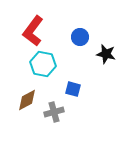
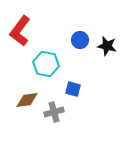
red L-shape: moved 13 px left
blue circle: moved 3 px down
black star: moved 1 px right, 8 px up
cyan hexagon: moved 3 px right
brown diamond: rotated 20 degrees clockwise
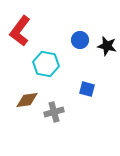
blue square: moved 14 px right
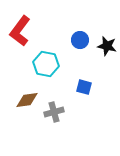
blue square: moved 3 px left, 2 px up
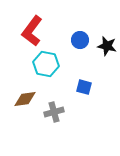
red L-shape: moved 12 px right
brown diamond: moved 2 px left, 1 px up
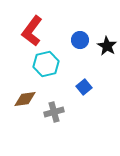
black star: rotated 18 degrees clockwise
cyan hexagon: rotated 25 degrees counterclockwise
blue square: rotated 35 degrees clockwise
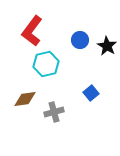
blue square: moved 7 px right, 6 px down
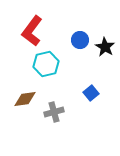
black star: moved 2 px left, 1 px down
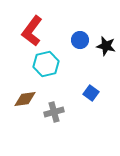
black star: moved 1 px right, 1 px up; rotated 18 degrees counterclockwise
blue square: rotated 14 degrees counterclockwise
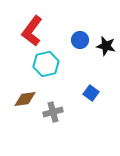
gray cross: moved 1 px left
